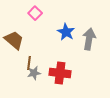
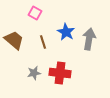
pink square: rotated 16 degrees counterclockwise
brown line: moved 14 px right, 21 px up; rotated 24 degrees counterclockwise
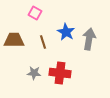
brown trapezoid: rotated 40 degrees counterclockwise
gray star: rotated 16 degrees clockwise
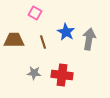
red cross: moved 2 px right, 2 px down
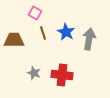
brown line: moved 9 px up
gray star: rotated 16 degrees clockwise
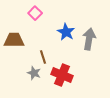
pink square: rotated 16 degrees clockwise
brown line: moved 24 px down
red cross: rotated 15 degrees clockwise
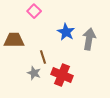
pink square: moved 1 px left, 2 px up
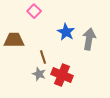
gray star: moved 5 px right, 1 px down
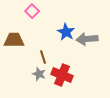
pink square: moved 2 px left
gray arrow: moved 2 px left; rotated 105 degrees counterclockwise
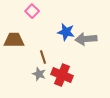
blue star: rotated 18 degrees counterclockwise
gray arrow: moved 1 px left
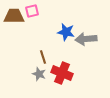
pink square: rotated 32 degrees clockwise
brown trapezoid: moved 24 px up
red cross: moved 2 px up
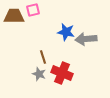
pink square: moved 1 px right, 1 px up
